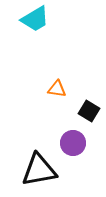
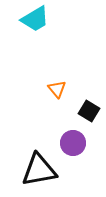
orange triangle: rotated 42 degrees clockwise
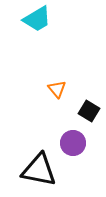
cyan trapezoid: moved 2 px right
black triangle: rotated 21 degrees clockwise
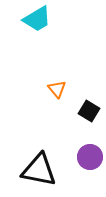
purple circle: moved 17 px right, 14 px down
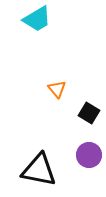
black square: moved 2 px down
purple circle: moved 1 px left, 2 px up
